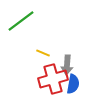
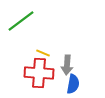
red cross: moved 14 px left, 6 px up; rotated 20 degrees clockwise
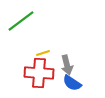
yellow line: rotated 40 degrees counterclockwise
gray arrow: rotated 18 degrees counterclockwise
blue semicircle: moved 1 px left, 1 px up; rotated 114 degrees clockwise
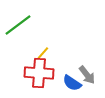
green line: moved 3 px left, 4 px down
yellow line: rotated 32 degrees counterclockwise
gray arrow: moved 20 px right, 10 px down; rotated 24 degrees counterclockwise
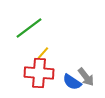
green line: moved 11 px right, 3 px down
gray arrow: moved 1 px left, 2 px down
blue semicircle: moved 1 px up
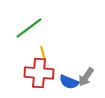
yellow line: rotated 56 degrees counterclockwise
gray arrow: rotated 72 degrees clockwise
blue semicircle: moved 3 px left; rotated 12 degrees counterclockwise
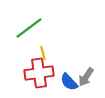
red cross: rotated 12 degrees counterclockwise
blue semicircle: rotated 24 degrees clockwise
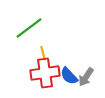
red cross: moved 6 px right
blue semicircle: moved 6 px up
